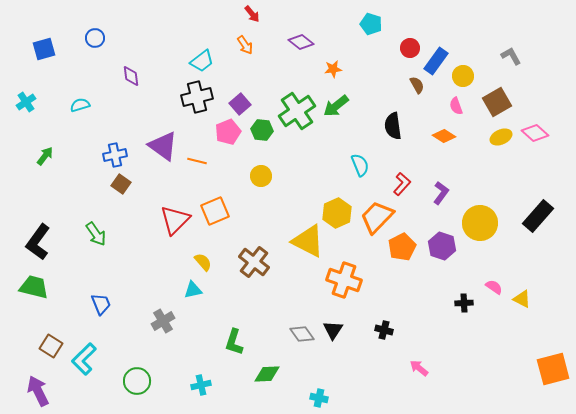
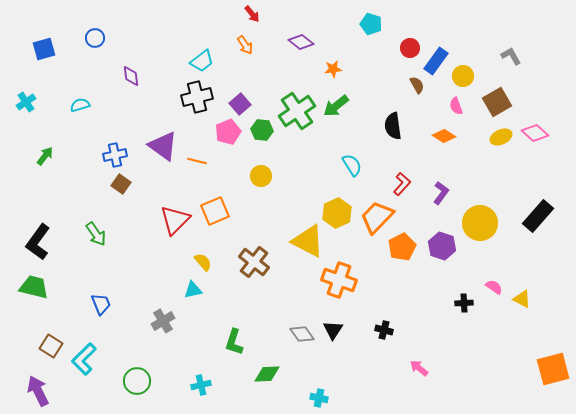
cyan semicircle at (360, 165): moved 8 px left; rotated 10 degrees counterclockwise
orange cross at (344, 280): moved 5 px left
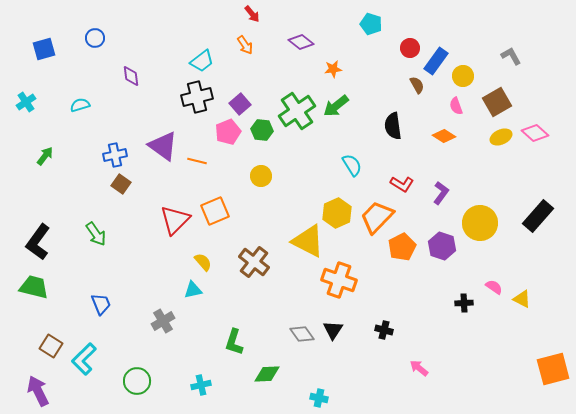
red L-shape at (402, 184): rotated 80 degrees clockwise
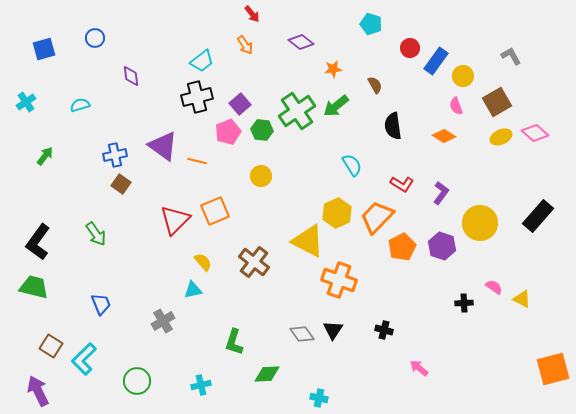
brown semicircle at (417, 85): moved 42 px left
